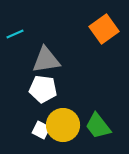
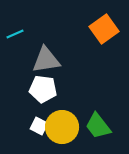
yellow circle: moved 1 px left, 2 px down
white square: moved 2 px left, 4 px up
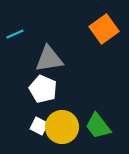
gray triangle: moved 3 px right, 1 px up
white pentagon: rotated 16 degrees clockwise
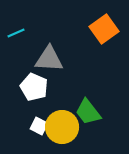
cyan line: moved 1 px right, 1 px up
gray triangle: rotated 12 degrees clockwise
white pentagon: moved 9 px left, 2 px up
green trapezoid: moved 10 px left, 14 px up
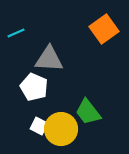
yellow circle: moved 1 px left, 2 px down
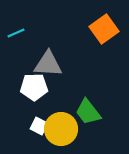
gray triangle: moved 1 px left, 5 px down
white pentagon: rotated 24 degrees counterclockwise
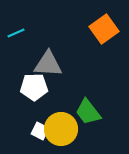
white square: moved 1 px right, 5 px down
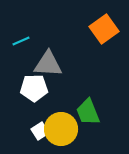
cyan line: moved 5 px right, 8 px down
white pentagon: moved 1 px down
green trapezoid: rotated 16 degrees clockwise
white square: rotated 30 degrees clockwise
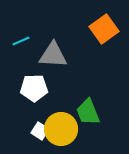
gray triangle: moved 5 px right, 9 px up
white square: rotated 24 degrees counterclockwise
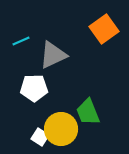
gray triangle: rotated 28 degrees counterclockwise
white square: moved 6 px down
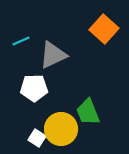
orange square: rotated 12 degrees counterclockwise
white square: moved 3 px left, 1 px down
